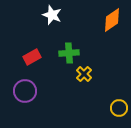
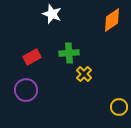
white star: moved 1 px up
purple circle: moved 1 px right, 1 px up
yellow circle: moved 1 px up
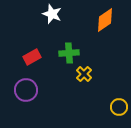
orange diamond: moved 7 px left
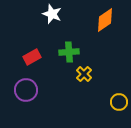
green cross: moved 1 px up
yellow circle: moved 5 px up
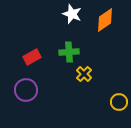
white star: moved 20 px right
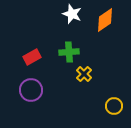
purple circle: moved 5 px right
yellow circle: moved 5 px left, 4 px down
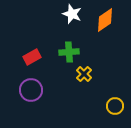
yellow circle: moved 1 px right
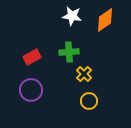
white star: moved 2 px down; rotated 12 degrees counterclockwise
yellow circle: moved 26 px left, 5 px up
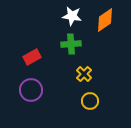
green cross: moved 2 px right, 8 px up
yellow circle: moved 1 px right
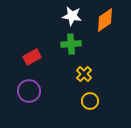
purple circle: moved 2 px left, 1 px down
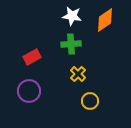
yellow cross: moved 6 px left
